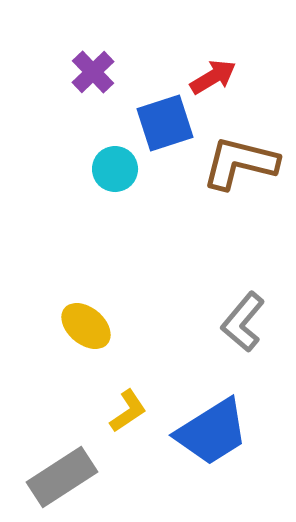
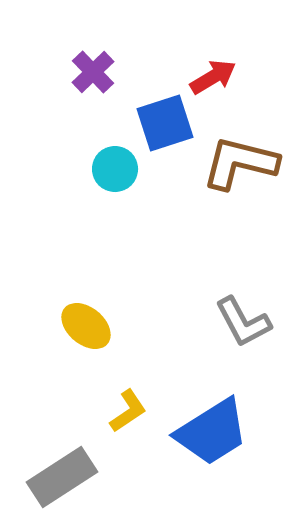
gray L-shape: rotated 68 degrees counterclockwise
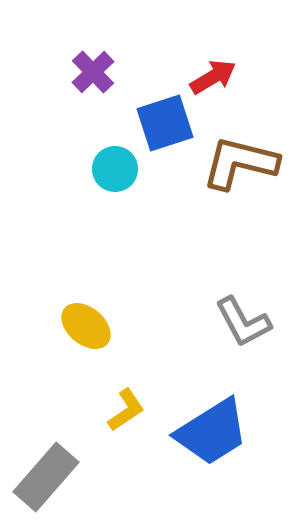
yellow L-shape: moved 2 px left, 1 px up
gray rectangle: moved 16 px left; rotated 16 degrees counterclockwise
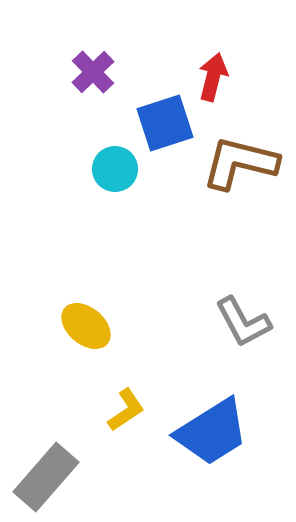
red arrow: rotated 45 degrees counterclockwise
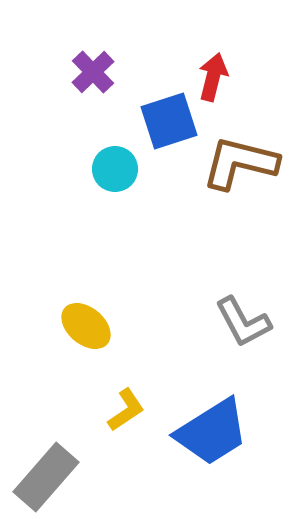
blue square: moved 4 px right, 2 px up
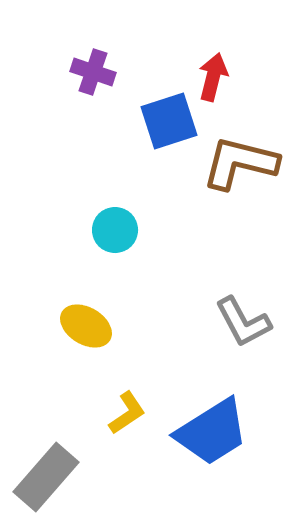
purple cross: rotated 27 degrees counterclockwise
cyan circle: moved 61 px down
yellow ellipse: rotated 9 degrees counterclockwise
yellow L-shape: moved 1 px right, 3 px down
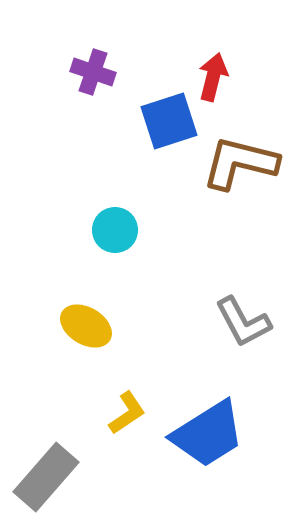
blue trapezoid: moved 4 px left, 2 px down
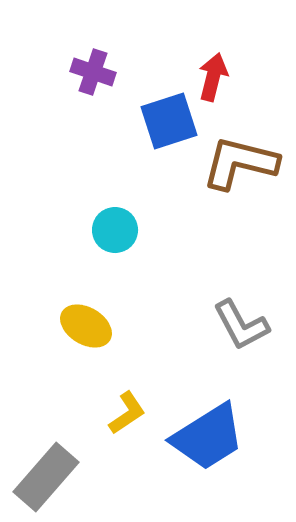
gray L-shape: moved 2 px left, 3 px down
blue trapezoid: moved 3 px down
